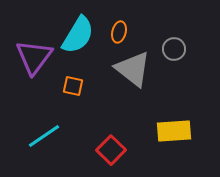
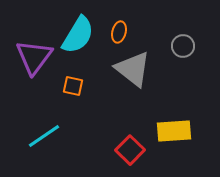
gray circle: moved 9 px right, 3 px up
red square: moved 19 px right
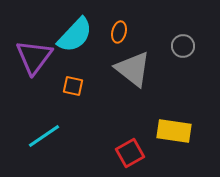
cyan semicircle: moved 3 px left; rotated 12 degrees clockwise
yellow rectangle: rotated 12 degrees clockwise
red square: moved 3 px down; rotated 16 degrees clockwise
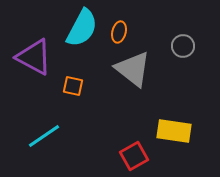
cyan semicircle: moved 7 px right, 7 px up; rotated 15 degrees counterclockwise
purple triangle: rotated 39 degrees counterclockwise
red square: moved 4 px right, 3 px down
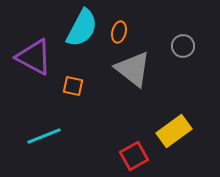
yellow rectangle: rotated 44 degrees counterclockwise
cyan line: rotated 12 degrees clockwise
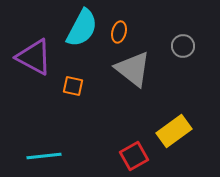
cyan line: moved 20 px down; rotated 16 degrees clockwise
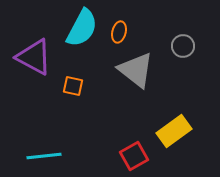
gray triangle: moved 3 px right, 1 px down
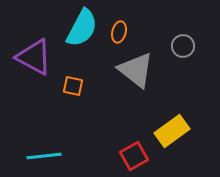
yellow rectangle: moved 2 px left
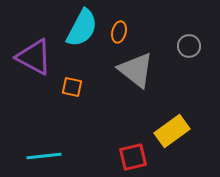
gray circle: moved 6 px right
orange square: moved 1 px left, 1 px down
red square: moved 1 px left, 1 px down; rotated 16 degrees clockwise
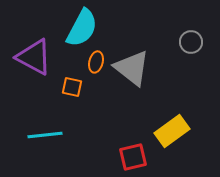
orange ellipse: moved 23 px left, 30 px down
gray circle: moved 2 px right, 4 px up
gray triangle: moved 4 px left, 2 px up
cyan line: moved 1 px right, 21 px up
